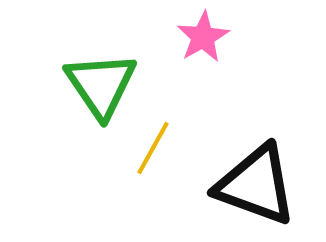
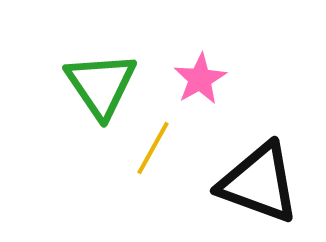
pink star: moved 3 px left, 42 px down
black triangle: moved 3 px right, 2 px up
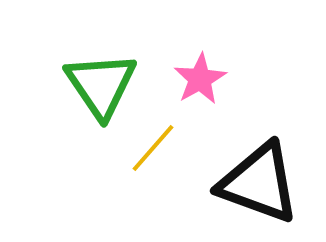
yellow line: rotated 12 degrees clockwise
